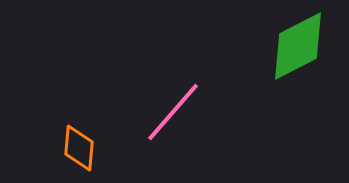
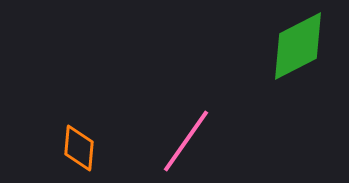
pink line: moved 13 px right, 29 px down; rotated 6 degrees counterclockwise
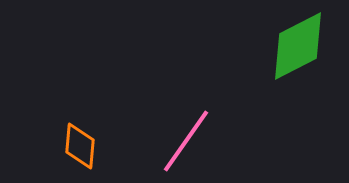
orange diamond: moved 1 px right, 2 px up
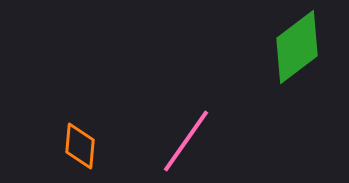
green diamond: moved 1 px left, 1 px down; rotated 10 degrees counterclockwise
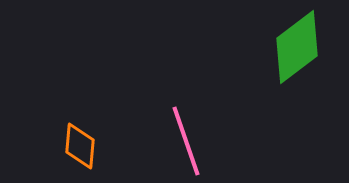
pink line: rotated 54 degrees counterclockwise
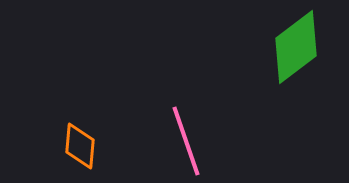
green diamond: moved 1 px left
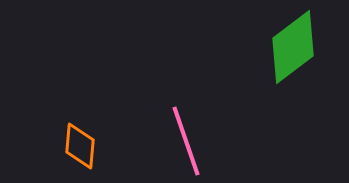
green diamond: moved 3 px left
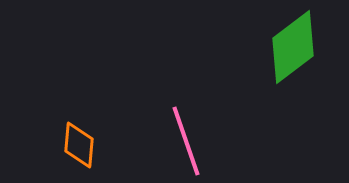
orange diamond: moved 1 px left, 1 px up
